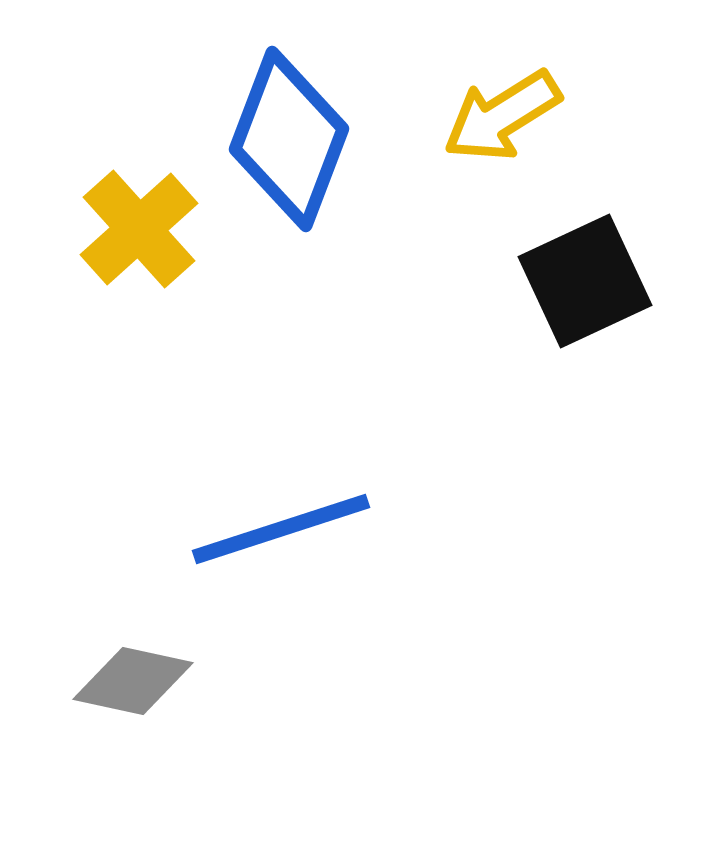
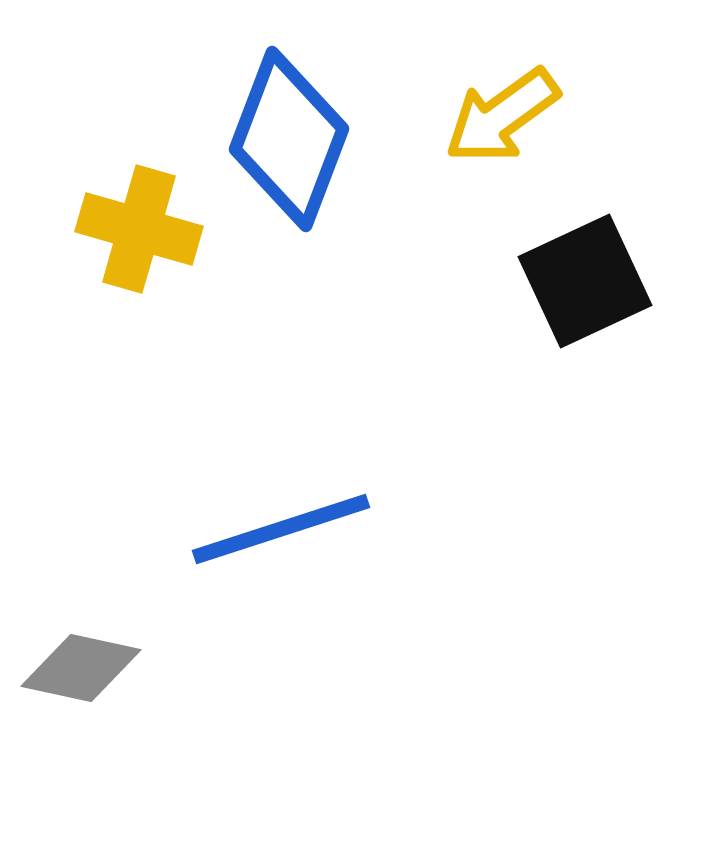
yellow arrow: rotated 4 degrees counterclockwise
yellow cross: rotated 32 degrees counterclockwise
gray diamond: moved 52 px left, 13 px up
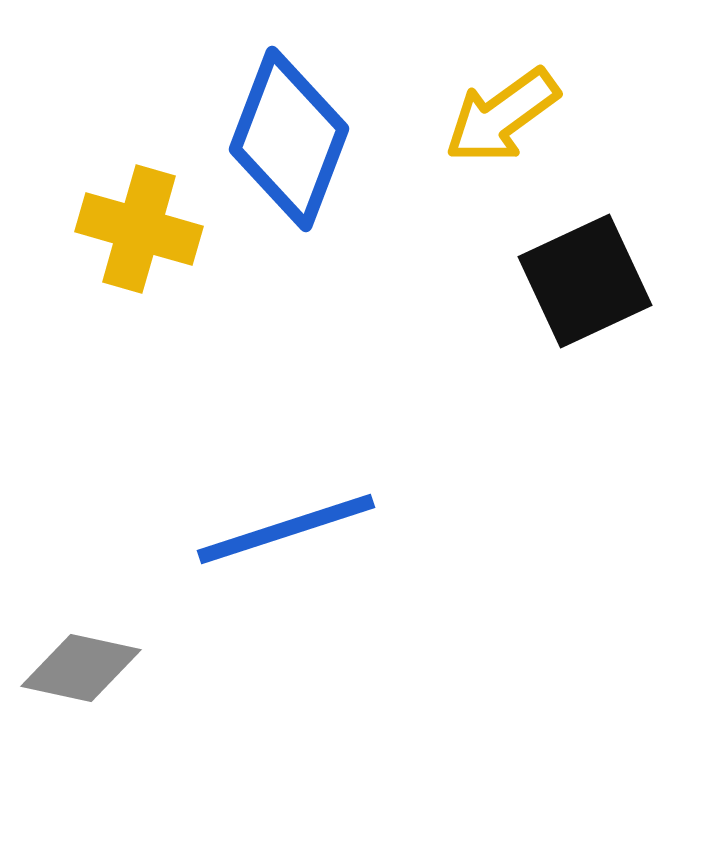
blue line: moved 5 px right
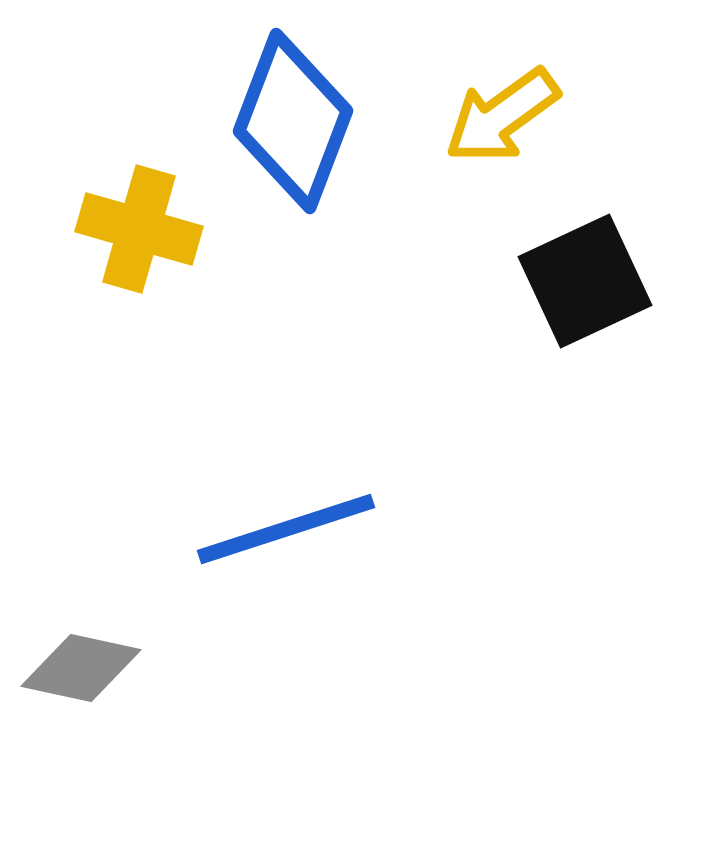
blue diamond: moved 4 px right, 18 px up
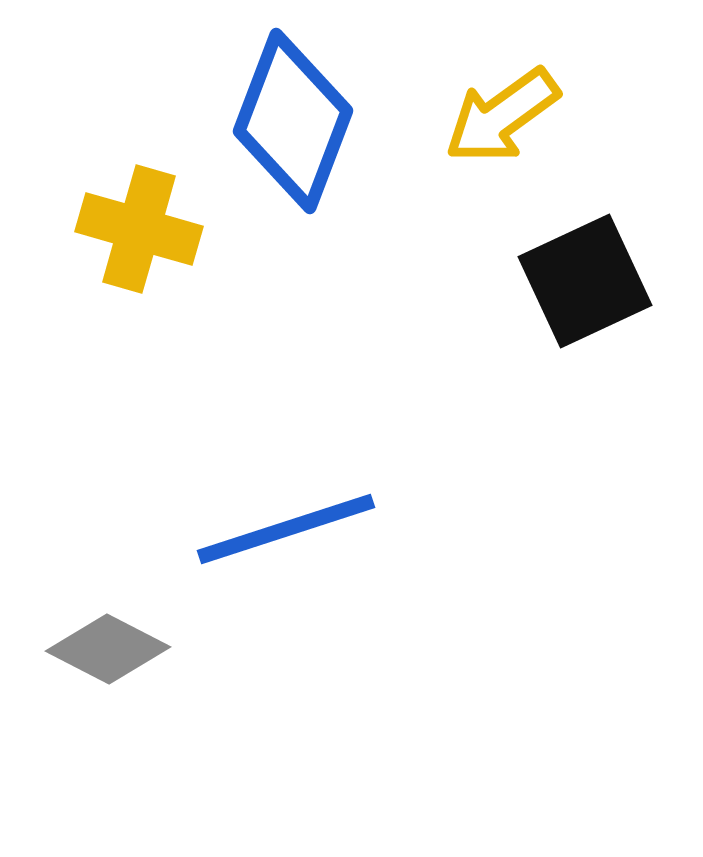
gray diamond: moved 27 px right, 19 px up; rotated 15 degrees clockwise
